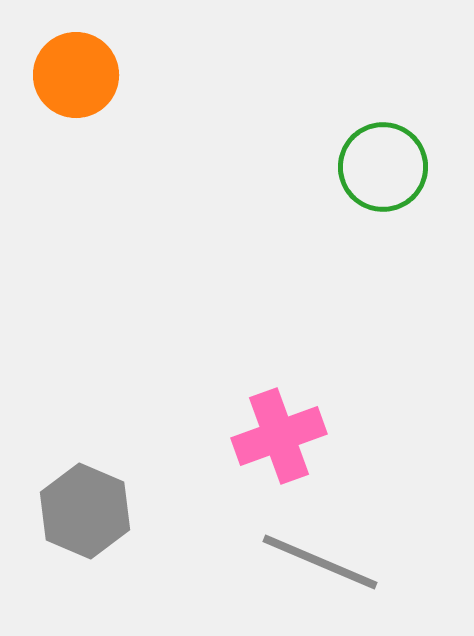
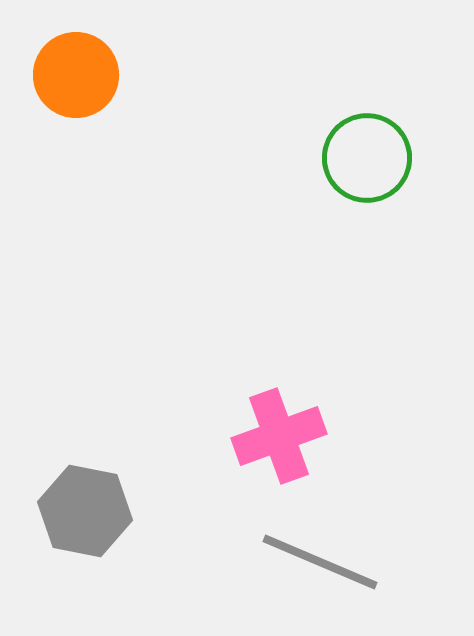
green circle: moved 16 px left, 9 px up
gray hexagon: rotated 12 degrees counterclockwise
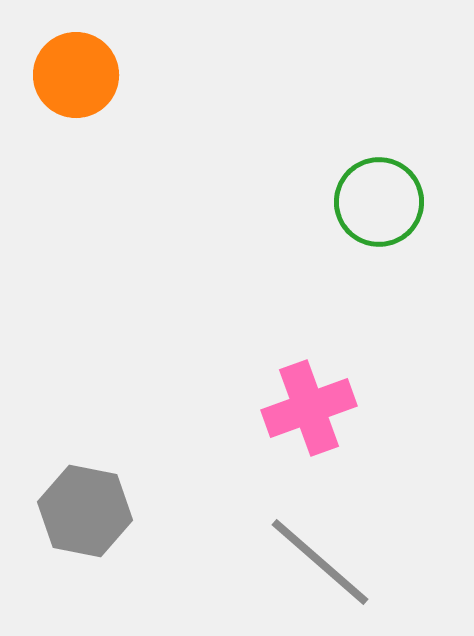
green circle: moved 12 px right, 44 px down
pink cross: moved 30 px right, 28 px up
gray line: rotated 18 degrees clockwise
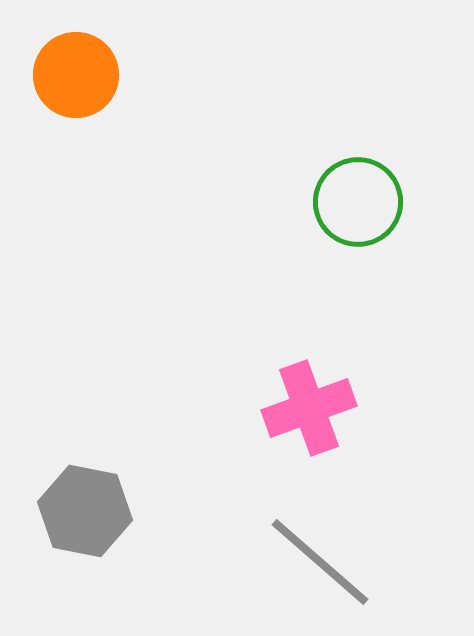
green circle: moved 21 px left
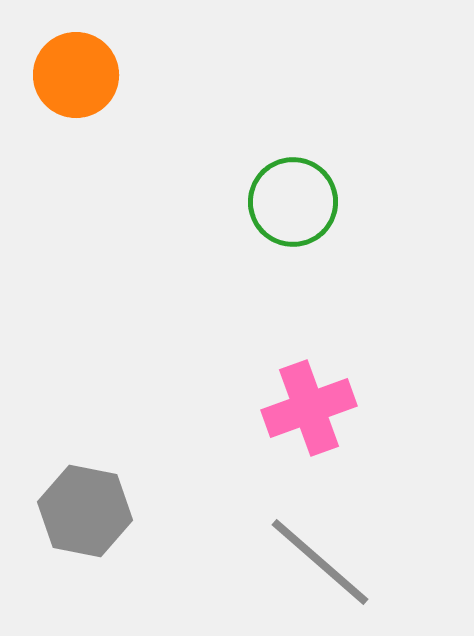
green circle: moved 65 px left
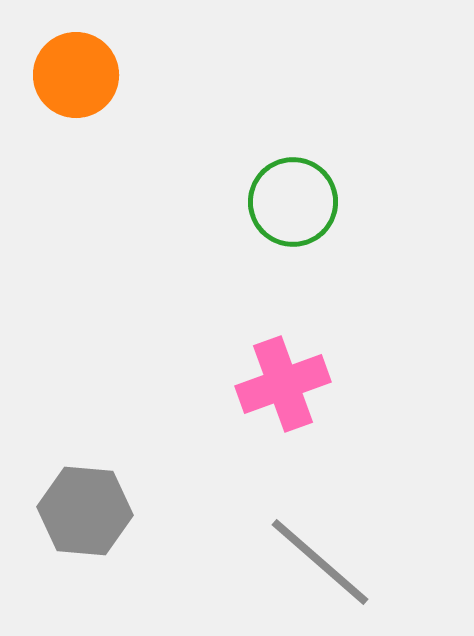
pink cross: moved 26 px left, 24 px up
gray hexagon: rotated 6 degrees counterclockwise
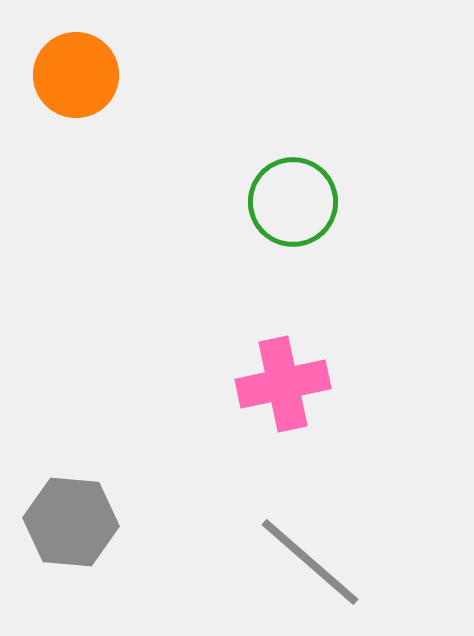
pink cross: rotated 8 degrees clockwise
gray hexagon: moved 14 px left, 11 px down
gray line: moved 10 px left
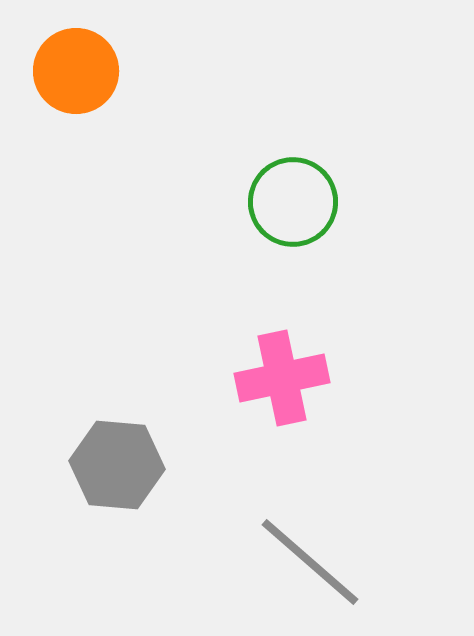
orange circle: moved 4 px up
pink cross: moved 1 px left, 6 px up
gray hexagon: moved 46 px right, 57 px up
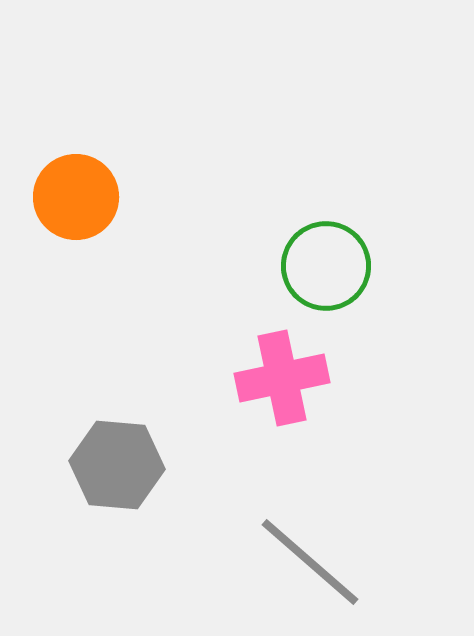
orange circle: moved 126 px down
green circle: moved 33 px right, 64 px down
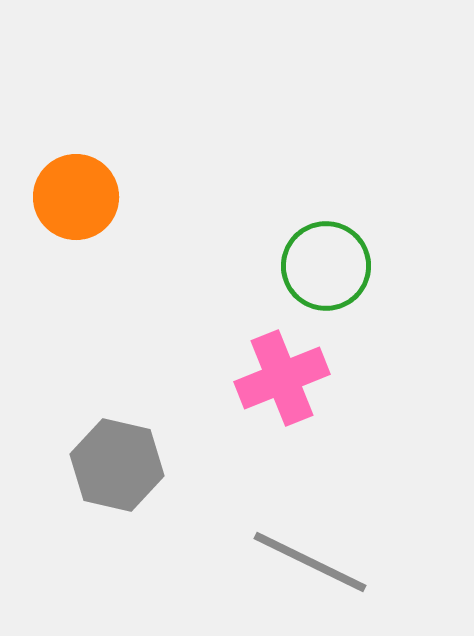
pink cross: rotated 10 degrees counterclockwise
gray hexagon: rotated 8 degrees clockwise
gray line: rotated 15 degrees counterclockwise
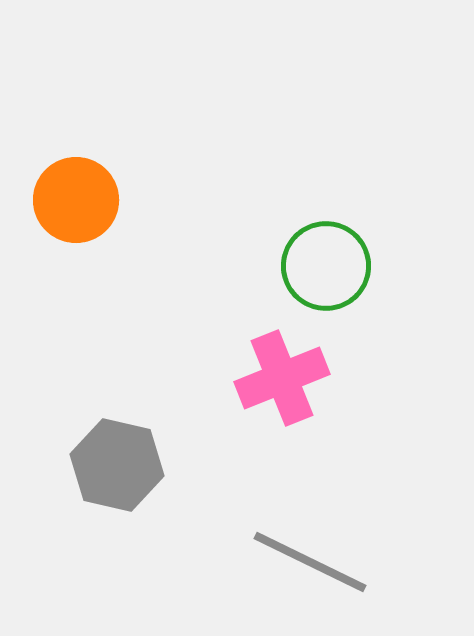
orange circle: moved 3 px down
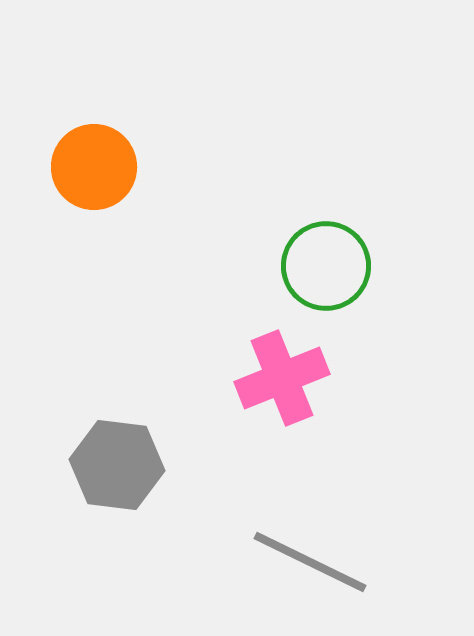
orange circle: moved 18 px right, 33 px up
gray hexagon: rotated 6 degrees counterclockwise
